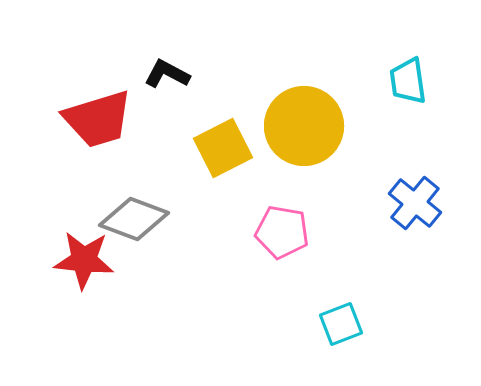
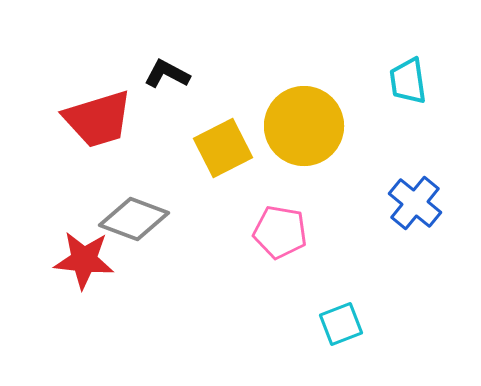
pink pentagon: moved 2 px left
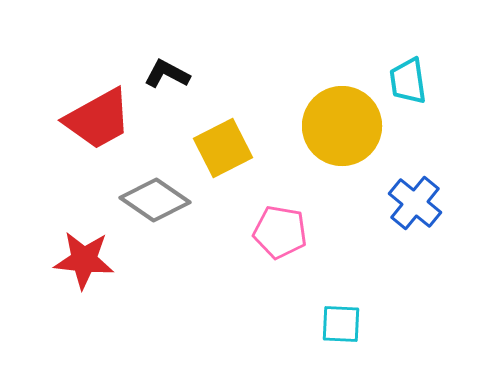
red trapezoid: rotated 12 degrees counterclockwise
yellow circle: moved 38 px right
gray diamond: moved 21 px right, 19 px up; rotated 14 degrees clockwise
cyan square: rotated 24 degrees clockwise
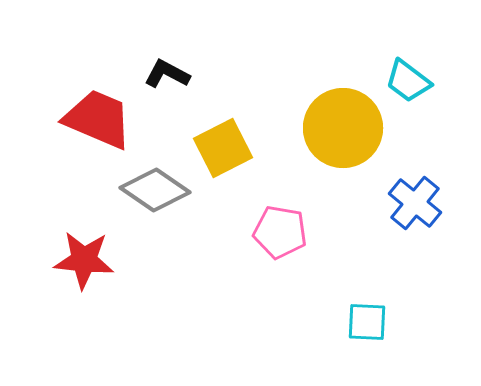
cyan trapezoid: rotated 45 degrees counterclockwise
red trapezoid: rotated 128 degrees counterclockwise
yellow circle: moved 1 px right, 2 px down
gray diamond: moved 10 px up
cyan square: moved 26 px right, 2 px up
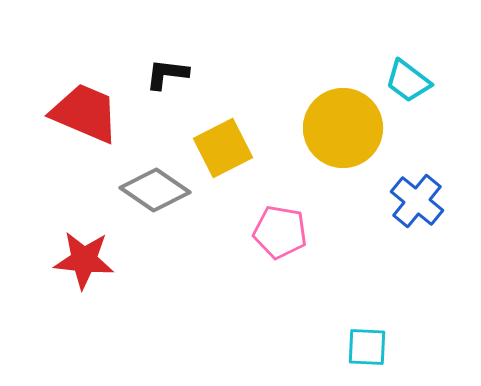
black L-shape: rotated 21 degrees counterclockwise
red trapezoid: moved 13 px left, 6 px up
blue cross: moved 2 px right, 2 px up
cyan square: moved 25 px down
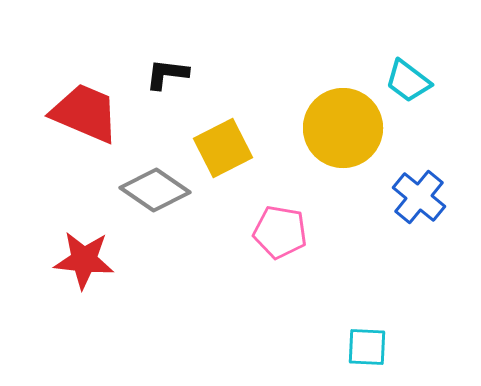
blue cross: moved 2 px right, 4 px up
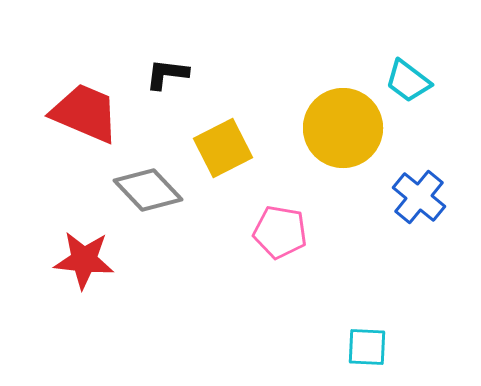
gray diamond: moved 7 px left; rotated 12 degrees clockwise
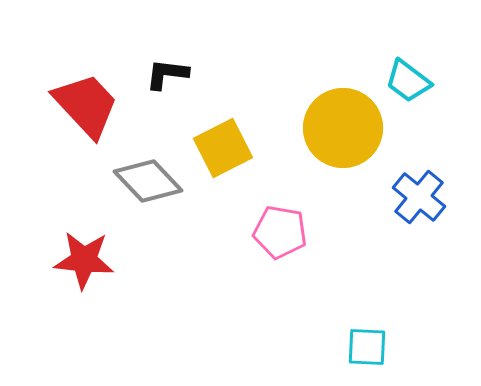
red trapezoid: moved 1 px right, 8 px up; rotated 24 degrees clockwise
gray diamond: moved 9 px up
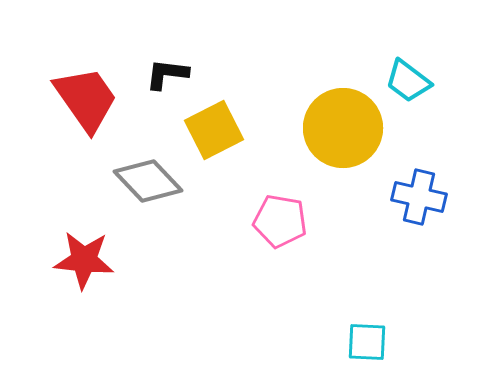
red trapezoid: moved 6 px up; rotated 8 degrees clockwise
yellow square: moved 9 px left, 18 px up
blue cross: rotated 26 degrees counterclockwise
pink pentagon: moved 11 px up
cyan square: moved 5 px up
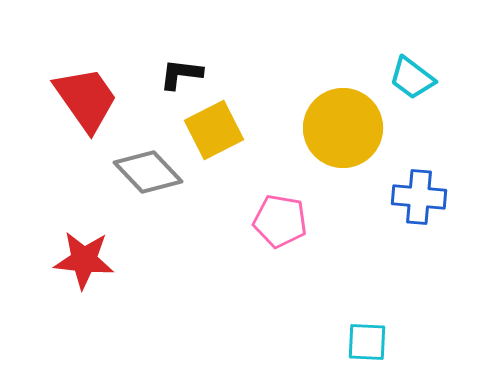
black L-shape: moved 14 px right
cyan trapezoid: moved 4 px right, 3 px up
gray diamond: moved 9 px up
blue cross: rotated 8 degrees counterclockwise
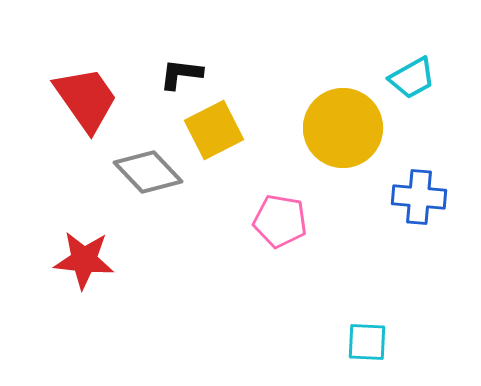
cyan trapezoid: rotated 66 degrees counterclockwise
